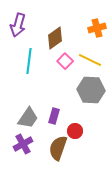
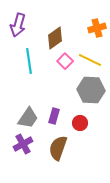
cyan line: rotated 15 degrees counterclockwise
red circle: moved 5 px right, 8 px up
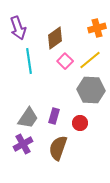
purple arrow: moved 3 px down; rotated 35 degrees counterclockwise
yellow line: rotated 65 degrees counterclockwise
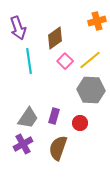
orange cross: moved 7 px up
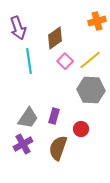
red circle: moved 1 px right, 6 px down
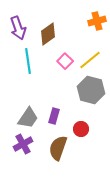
brown diamond: moved 7 px left, 4 px up
cyan line: moved 1 px left
gray hexagon: rotated 12 degrees clockwise
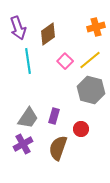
orange cross: moved 1 px left, 6 px down
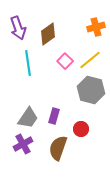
cyan line: moved 2 px down
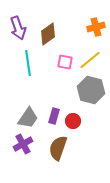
pink square: moved 1 px down; rotated 35 degrees counterclockwise
red circle: moved 8 px left, 8 px up
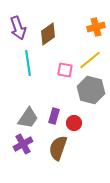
pink square: moved 8 px down
red circle: moved 1 px right, 2 px down
